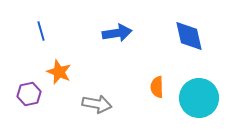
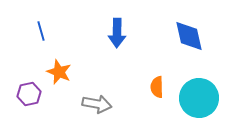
blue arrow: rotated 100 degrees clockwise
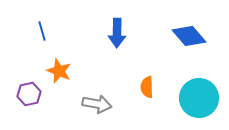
blue line: moved 1 px right
blue diamond: rotated 28 degrees counterclockwise
orange star: moved 1 px up
orange semicircle: moved 10 px left
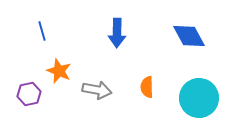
blue diamond: rotated 12 degrees clockwise
gray arrow: moved 14 px up
